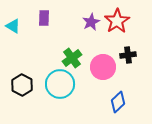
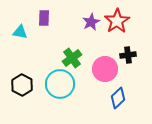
cyan triangle: moved 7 px right, 6 px down; rotated 21 degrees counterclockwise
pink circle: moved 2 px right, 2 px down
blue diamond: moved 4 px up
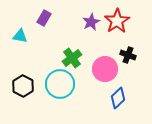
purple rectangle: rotated 28 degrees clockwise
cyan triangle: moved 4 px down
black cross: rotated 28 degrees clockwise
black hexagon: moved 1 px right, 1 px down
